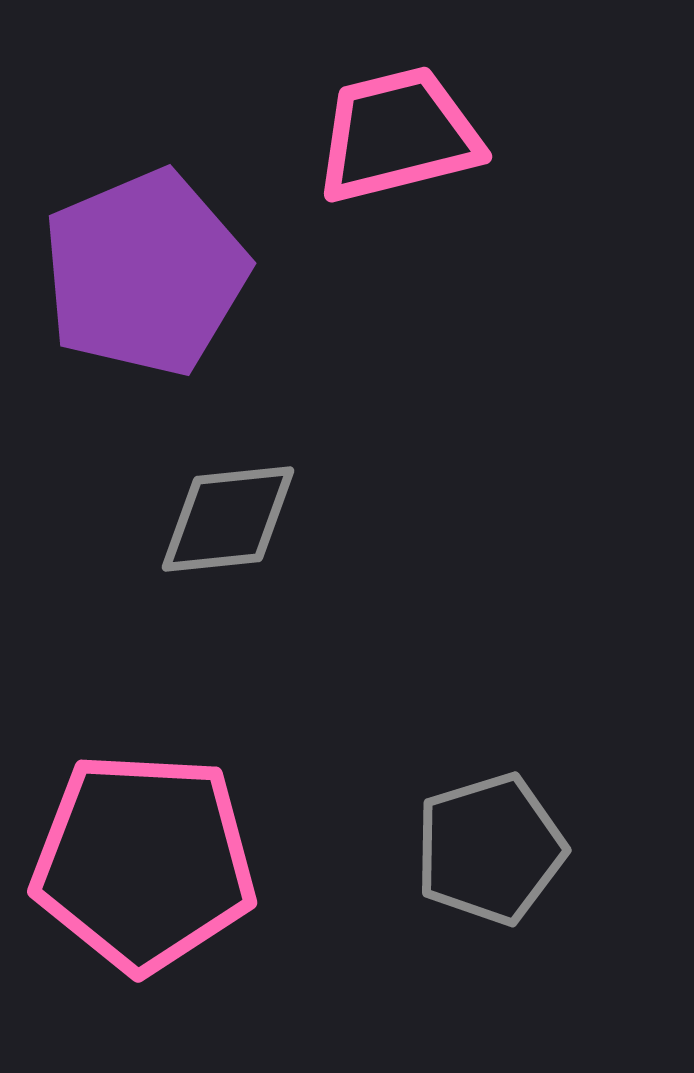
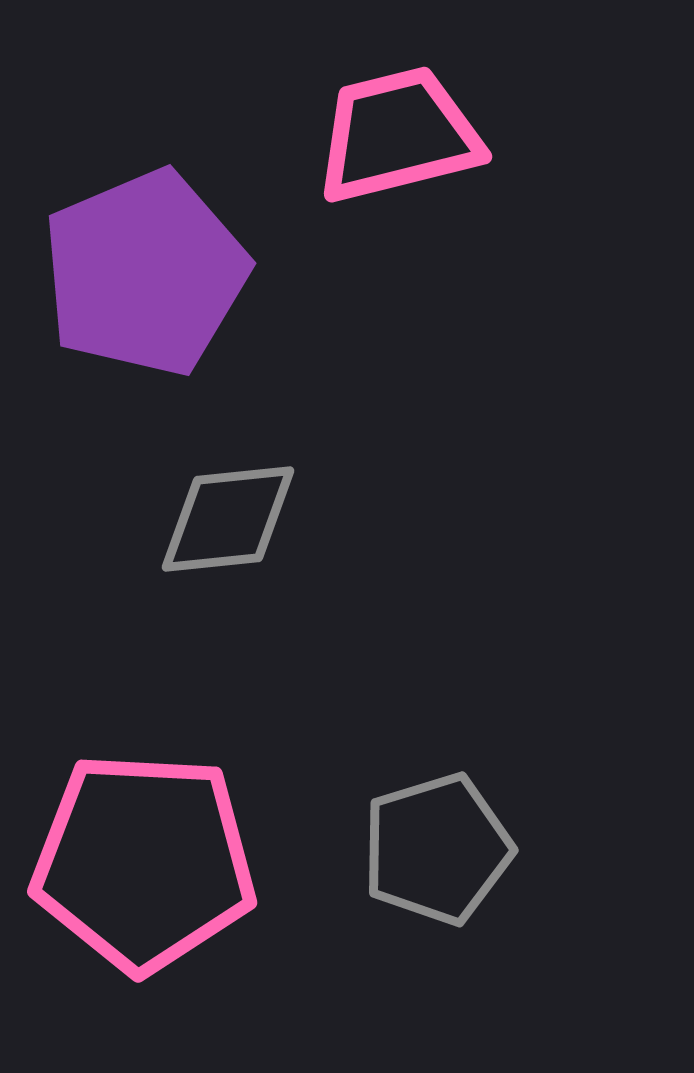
gray pentagon: moved 53 px left
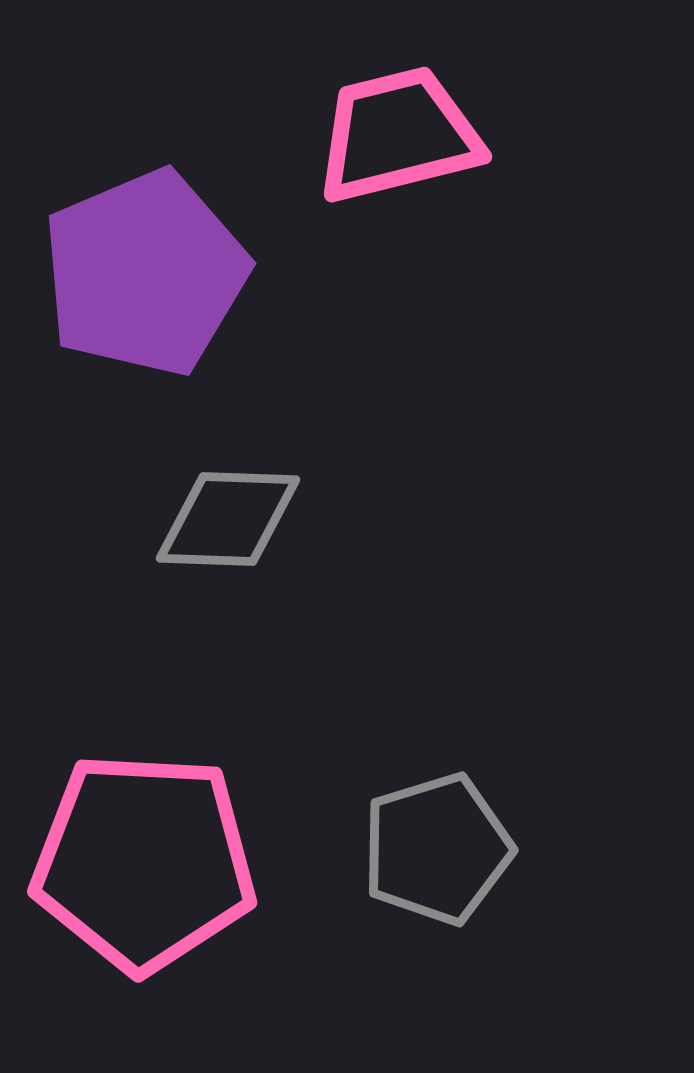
gray diamond: rotated 8 degrees clockwise
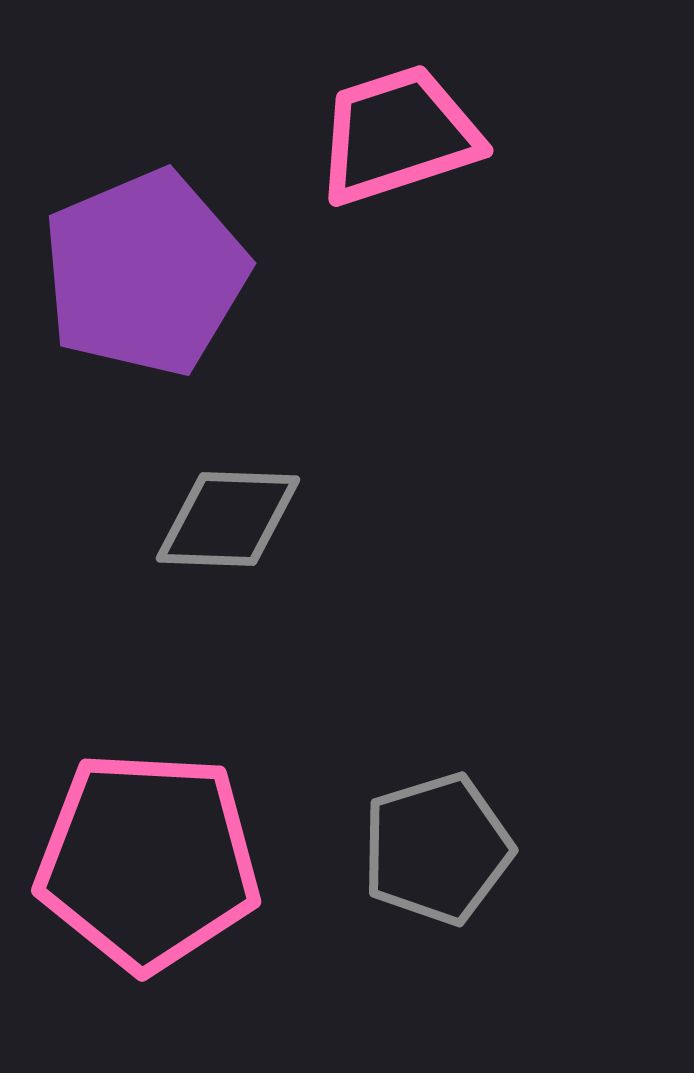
pink trapezoid: rotated 4 degrees counterclockwise
pink pentagon: moved 4 px right, 1 px up
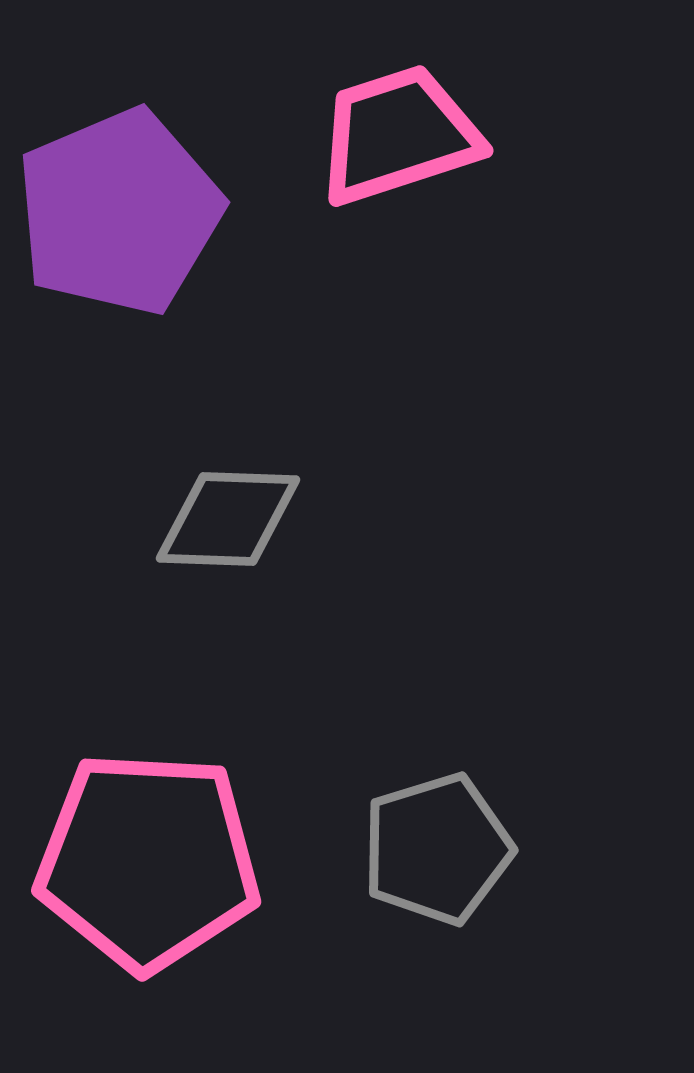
purple pentagon: moved 26 px left, 61 px up
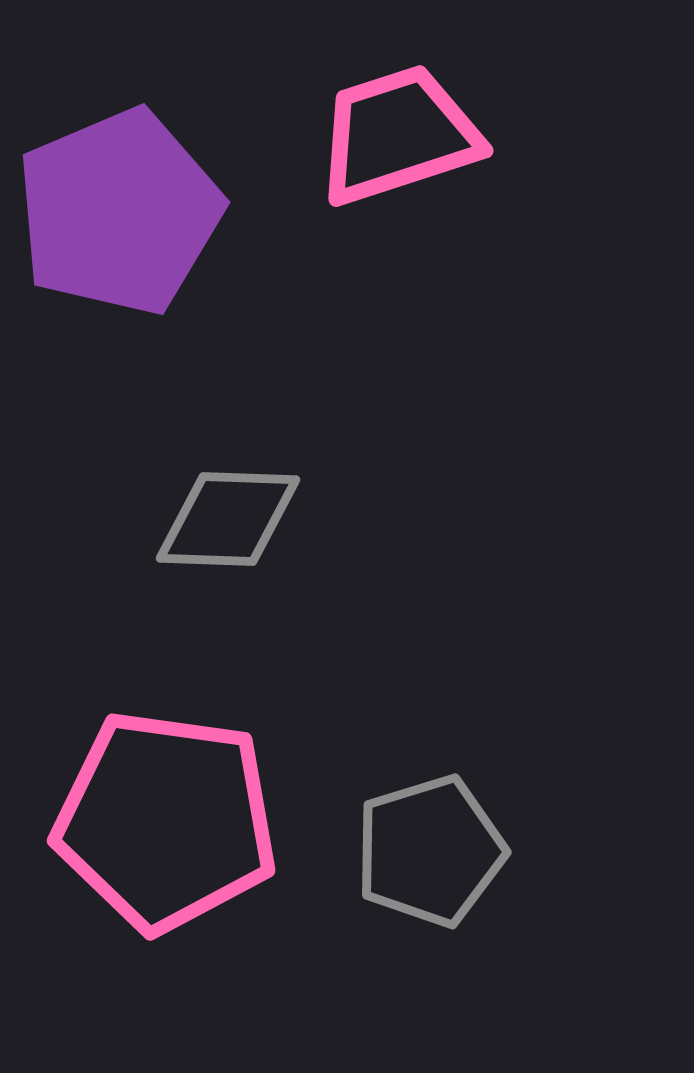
gray pentagon: moved 7 px left, 2 px down
pink pentagon: moved 18 px right, 40 px up; rotated 5 degrees clockwise
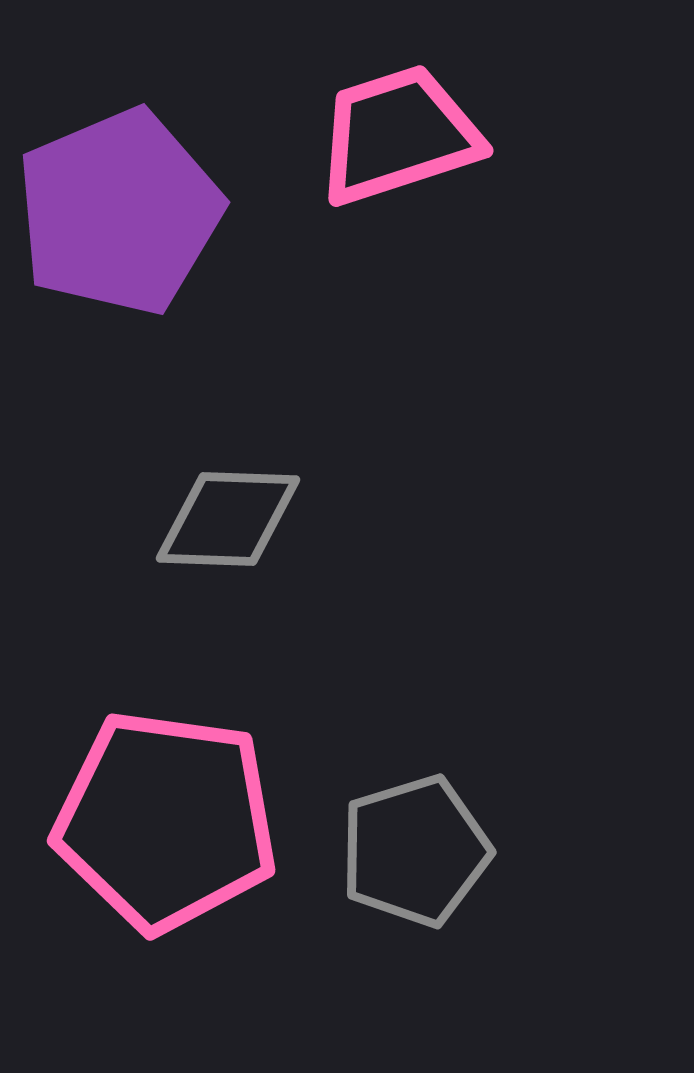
gray pentagon: moved 15 px left
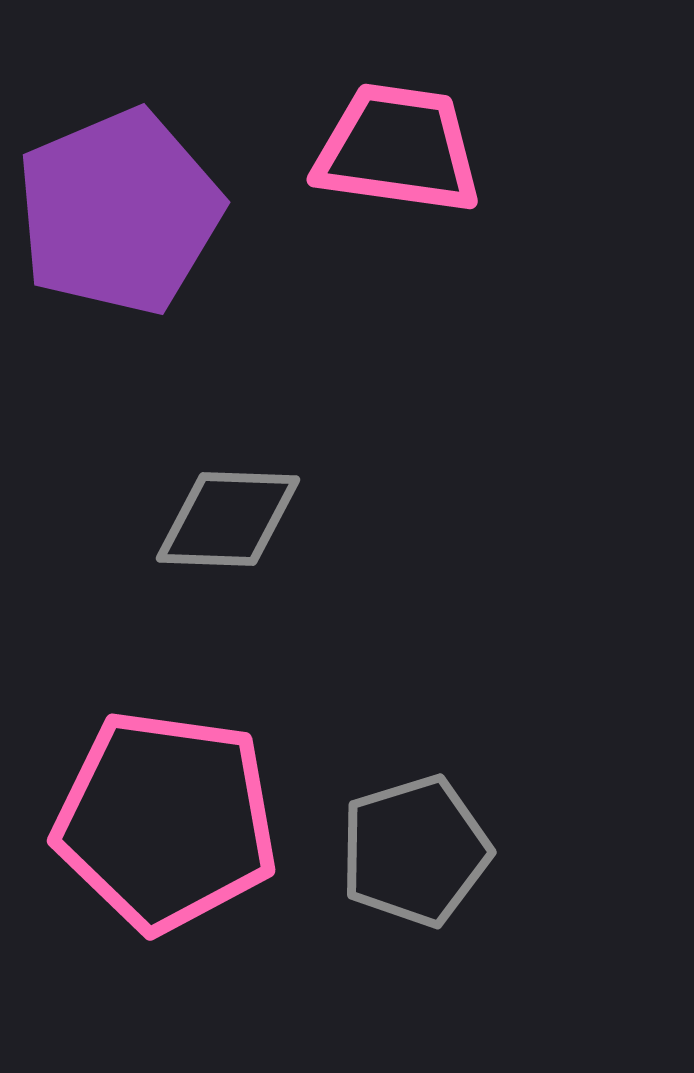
pink trapezoid: moved 14 px down; rotated 26 degrees clockwise
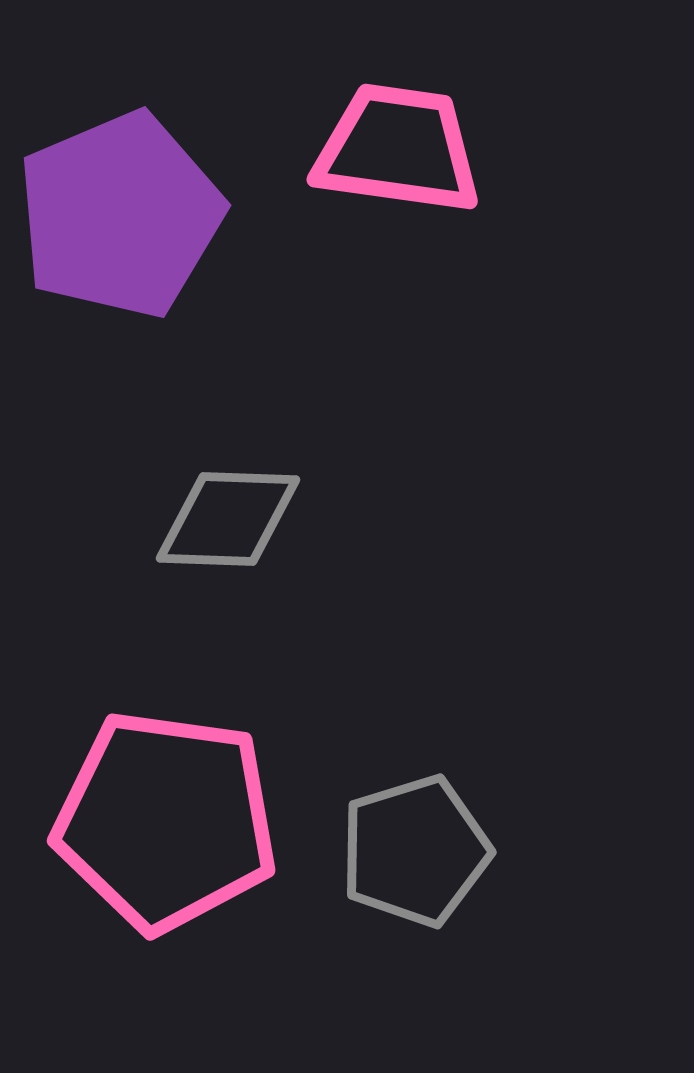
purple pentagon: moved 1 px right, 3 px down
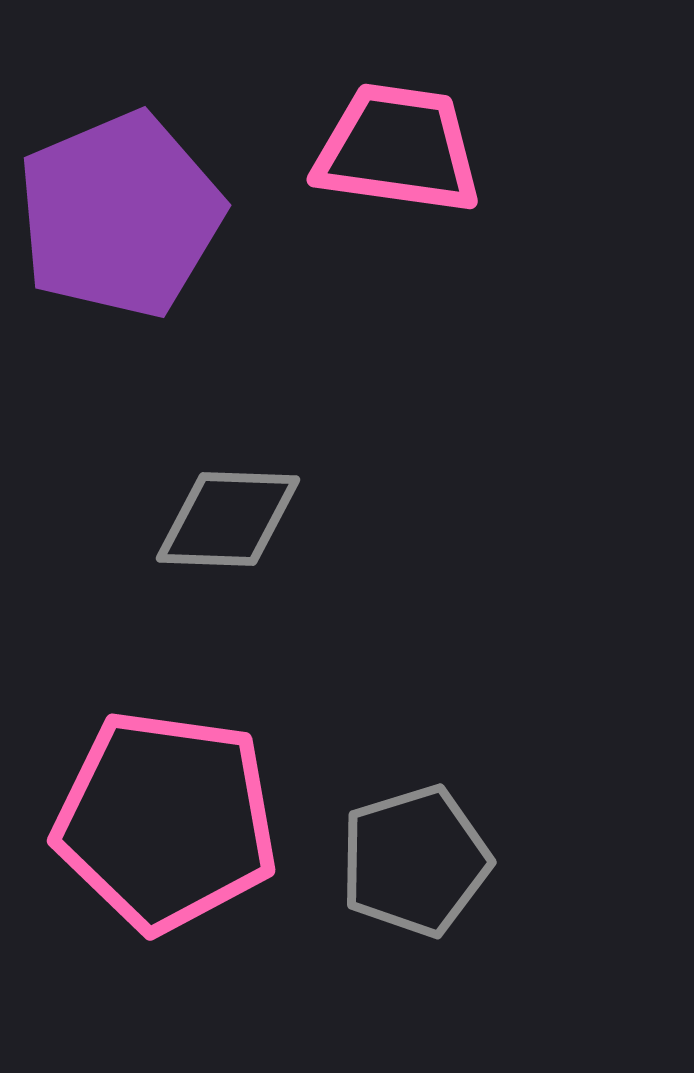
gray pentagon: moved 10 px down
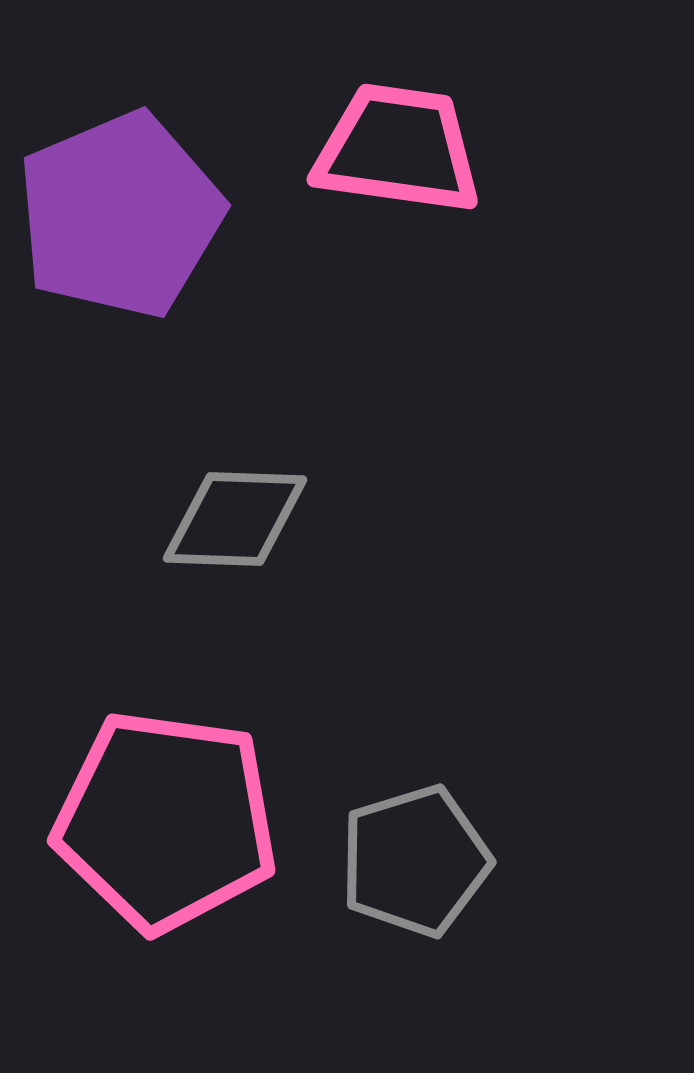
gray diamond: moved 7 px right
